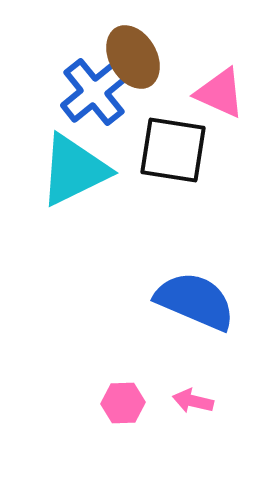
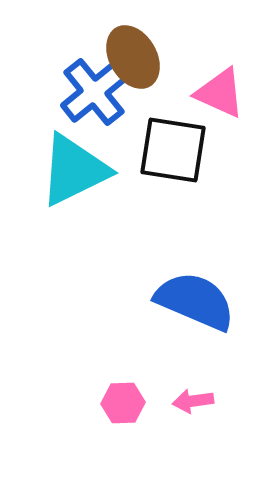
pink arrow: rotated 21 degrees counterclockwise
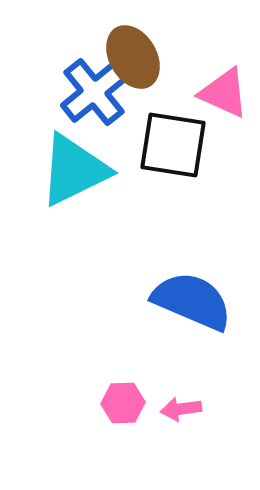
pink triangle: moved 4 px right
black square: moved 5 px up
blue semicircle: moved 3 px left
pink arrow: moved 12 px left, 8 px down
